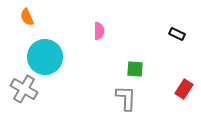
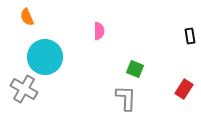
black rectangle: moved 13 px right, 2 px down; rotated 56 degrees clockwise
green square: rotated 18 degrees clockwise
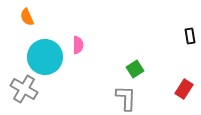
pink semicircle: moved 21 px left, 14 px down
green square: rotated 36 degrees clockwise
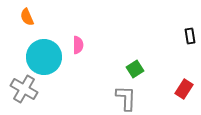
cyan circle: moved 1 px left
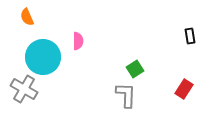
pink semicircle: moved 4 px up
cyan circle: moved 1 px left
gray L-shape: moved 3 px up
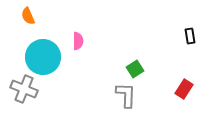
orange semicircle: moved 1 px right, 1 px up
gray cross: rotated 8 degrees counterclockwise
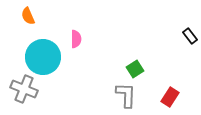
black rectangle: rotated 28 degrees counterclockwise
pink semicircle: moved 2 px left, 2 px up
red rectangle: moved 14 px left, 8 px down
